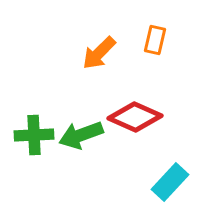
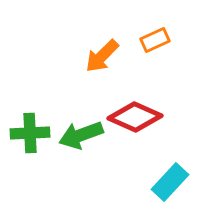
orange rectangle: rotated 52 degrees clockwise
orange arrow: moved 3 px right, 3 px down
green cross: moved 4 px left, 2 px up
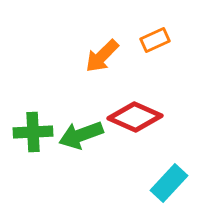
green cross: moved 3 px right, 1 px up
cyan rectangle: moved 1 px left, 1 px down
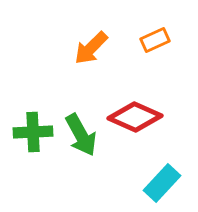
orange arrow: moved 11 px left, 8 px up
green arrow: rotated 99 degrees counterclockwise
cyan rectangle: moved 7 px left
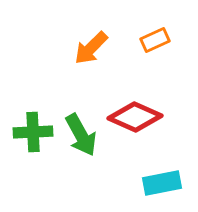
cyan rectangle: rotated 36 degrees clockwise
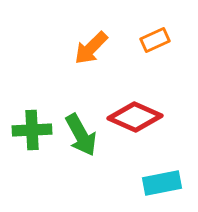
green cross: moved 1 px left, 2 px up
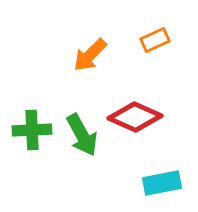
orange arrow: moved 1 px left, 7 px down
green arrow: moved 1 px right
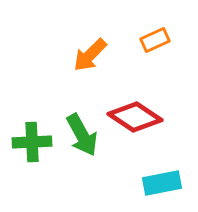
red diamond: rotated 10 degrees clockwise
green cross: moved 12 px down
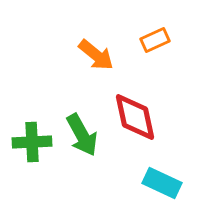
orange arrow: moved 6 px right; rotated 96 degrees counterclockwise
red diamond: rotated 44 degrees clockwise
cyan rectangle: rotated 36 degrees clockwise
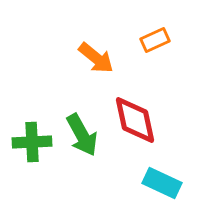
orange arrow: moved 3 px down
red diamond: moved 3 px down
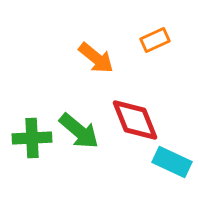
red diamond: rotated 10 degrees counterclockwise
green arrow: moved 3 px left, 4 px up; rotated 21 degrees counterclockwise
green cross: moved 4 px up
cyan rectangle: moved 10 px right, 21 px up
